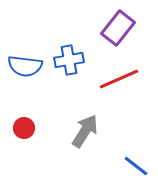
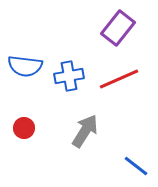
blue cross: moved 16 px down
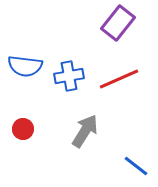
purple rectangle: moved 5 px up
red circle: moved 1 px left, 1 px down
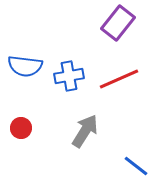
red circle: moved 2 px left, 1 px up
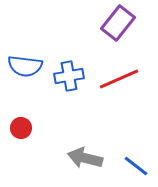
gray arrow: moved 27 px down; rotated 108 degrees counterclockwise
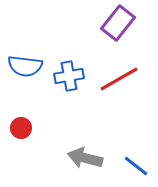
red line: rotated 6 degrees counterclockwise
